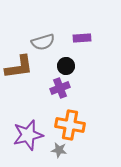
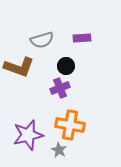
gray semicircle: moved 1 px left, 2 px up
brown L-shape: rotated 28 degrees clockwise
gray star: rotated 21 degrees clockwise
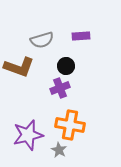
purple rectangle: moved 1 px left, 2 px up
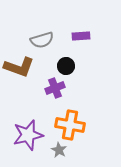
purple cross: moved 5 px left
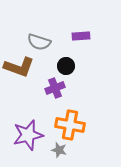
gray semicircle: moved 3 px left, 2 px down; rotated 35 degrees clockwise
gray star: rotated 14 degrees counterclockwise
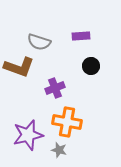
black circle: moved 25 px right
orange cross: moved 3 px left, 3 px up
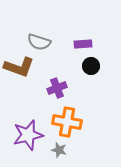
purple rectangle: moved 2 px right, 8 px down
purple cross: moved 2 px right
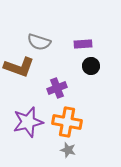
purple star: moved 13 px up
gray star: moved 9 px right
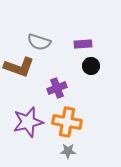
gray star: moved 1 px down; rotated 14 degrees counterclockwise
